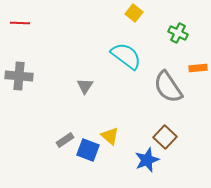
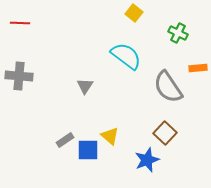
brown square: moved 4 px up
blue square: rotated 20 degrees counterclockwise
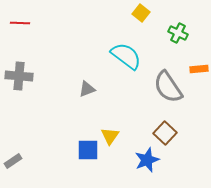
yellow square: moved 7 px right
orange rectangle: moved 1 px right, 1 px down
gray triangle: moved 2 px right, 3 px down; rotated 36 degrees clockwise
yellow triangle: rotated 24 degrees clockwise
gray rectangle: moved 52 px left, 21 px down
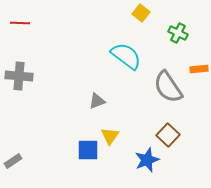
gray triangle: moved 10 px right, 12 px down
brown square: moved 3 px right, 2 px down
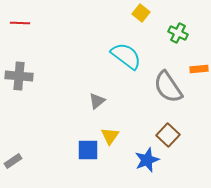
gray triangle: rotated 18 degrees counterclockwise
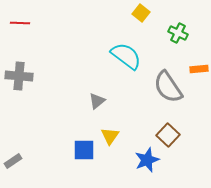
blue square: moved 4 px left
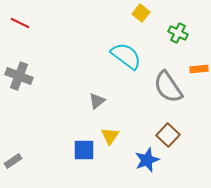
red line: rotated 24 degrees clockwise
gray cross: rotated 16 degrees clockwise
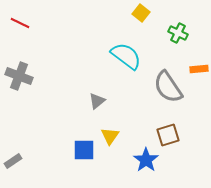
brown square: rotated 30 degrees clockwise
blue star: moved 1 px left; rotated 15 degrees counterclockwise
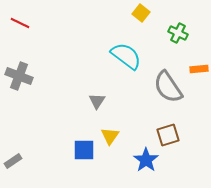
gray triangle: rotated 18 degrees counterclockwise
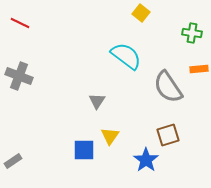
green cross: moved 14 px right; rotated 18 degrees counterclockwise
